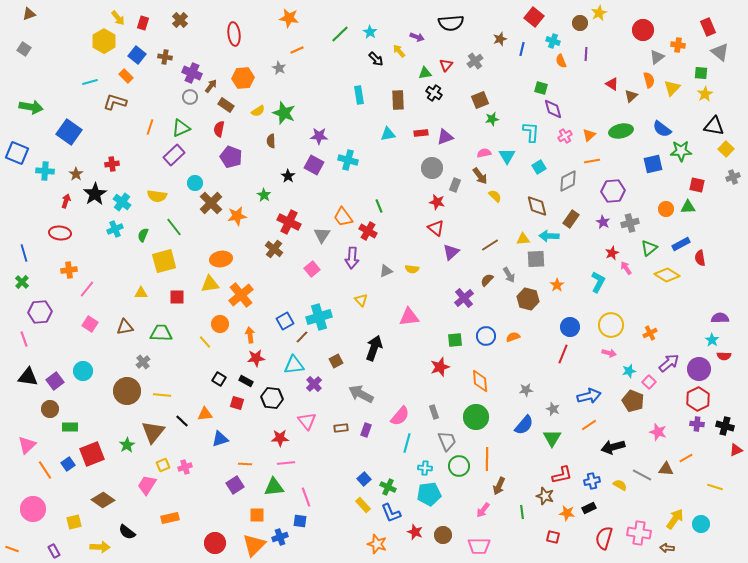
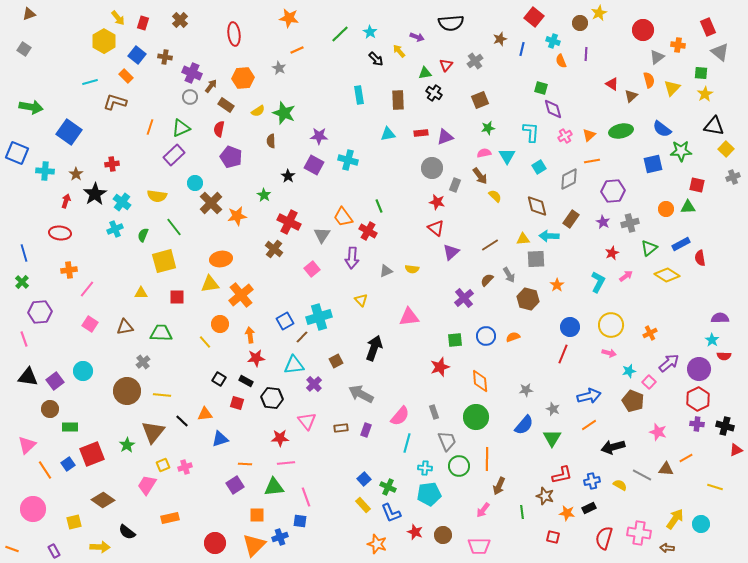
green star at (492, 119): moved 4 px left, 9 px down
gray diamond at (568, 181): moved 1 px right, 2 px up
pink arrow at (626, 268): moved 8 px down; rotated 88 degrees clockwise
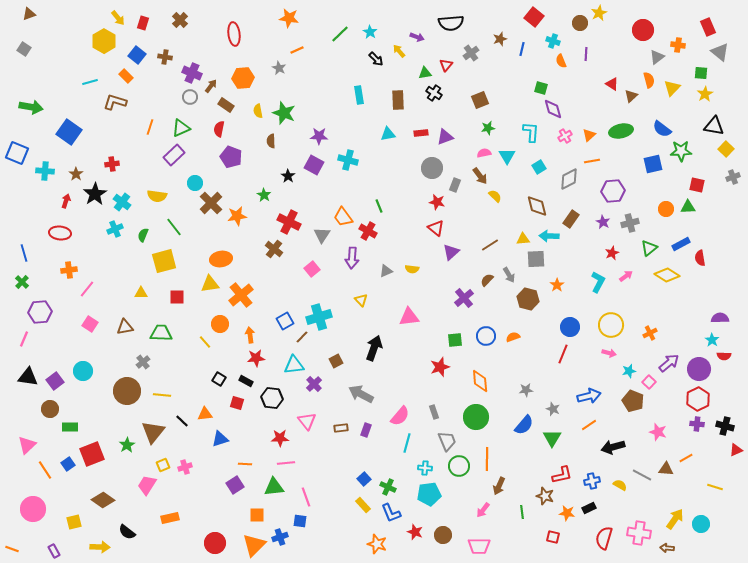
gray cross at (475, 61): moved 4 px left, 8 px up
yellow semicircle at (258, 111): rotated 112 degrees clockwise
pink line at (24, 339): rotated 42 degrees clockwise
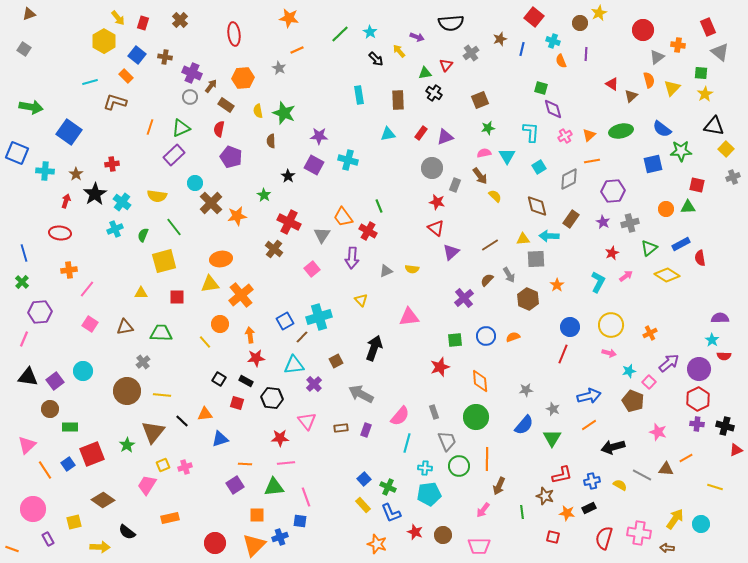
red rectangle at (421, 133): rotated 48 degrees counterclockwise
brown hexagon at (528, 299): rotated 10 degrees clockwise
purple rectangle at (54, 551): moved 6 px left, 12 px up
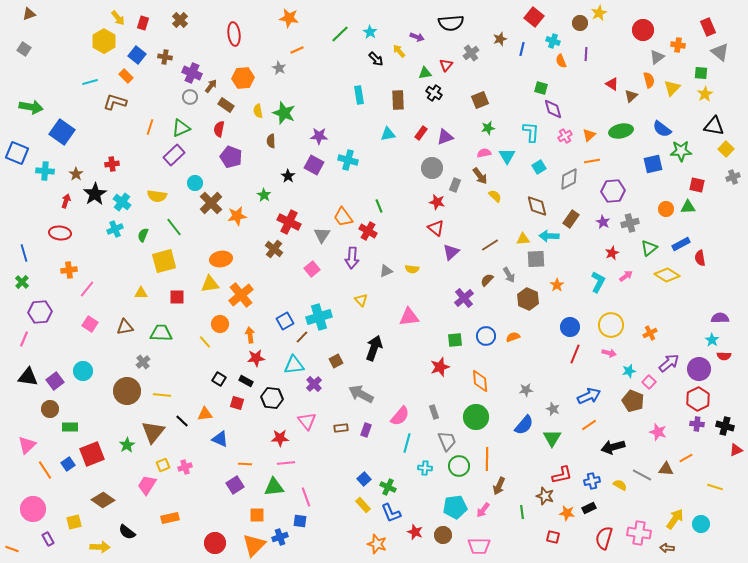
blue square at (69, 132): moved 7 px left
red line at (563, 354): moved 12 px right
blue arrow at (589, 396): rotated 10 degrees counterclockwise
blue triangle at (220, 439): rotated 42 degrees clockwise
cyan pentagon at (429, 494): moved 26 px right, 13 px down
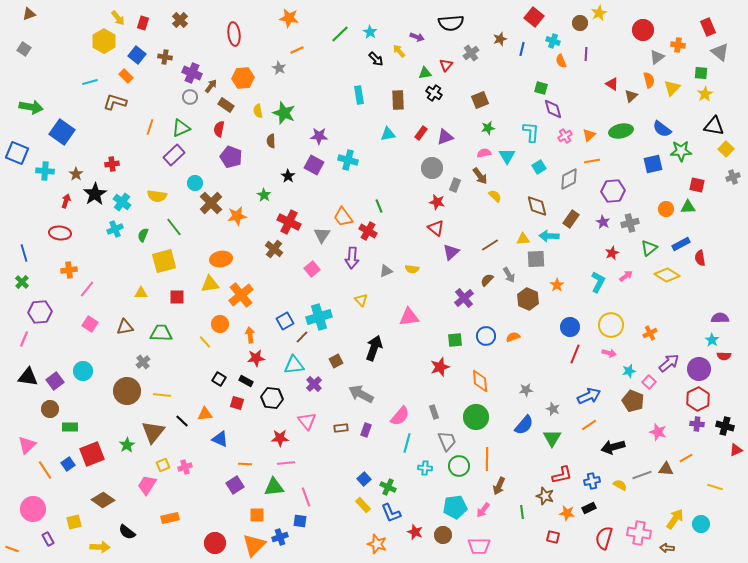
gray line at (642, 475): rotated 48 degrees counterclockwise
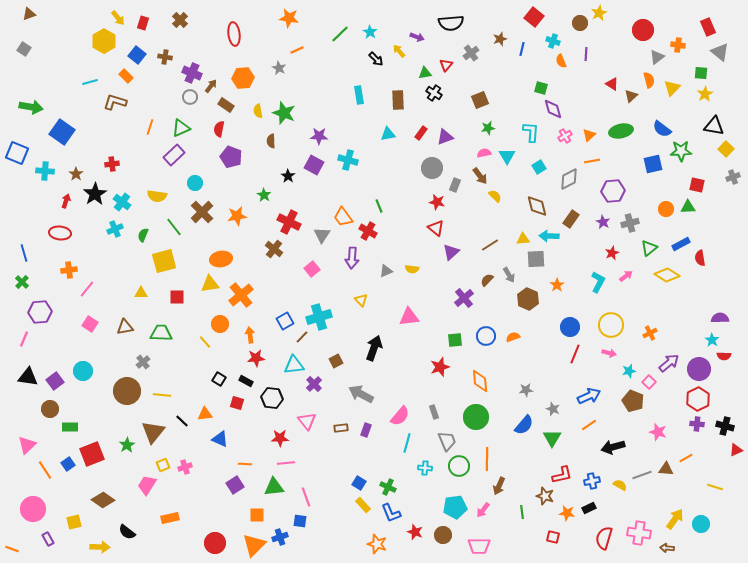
brown cross at (211, 203): moved 9 px left, 9 px down
blue square at (364, 479): moved 5 px left, 4 px down; rotated 16 degrees counterclockwise
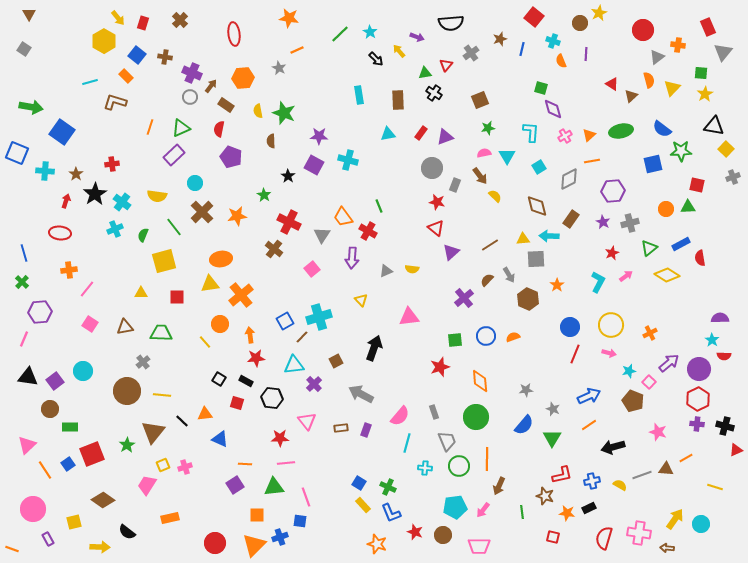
brown triangle at (29, 14): rotated 40 degrees counterclockwise
gray triangle at (720, 52): moved 3 px right; rotated 30 degrees clockwise
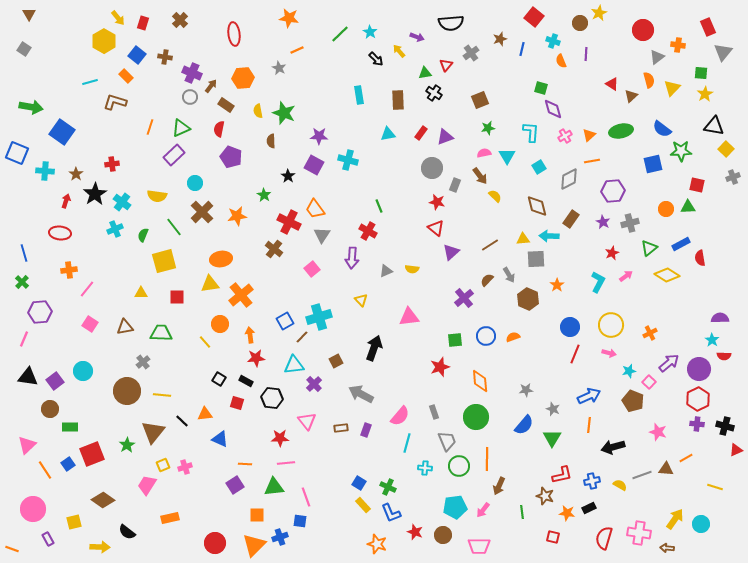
orange trapezoid at (343, 217): moved 28 px left, 8 px up
orange line at (589, 425): rotated 49 degrees counterclockwise
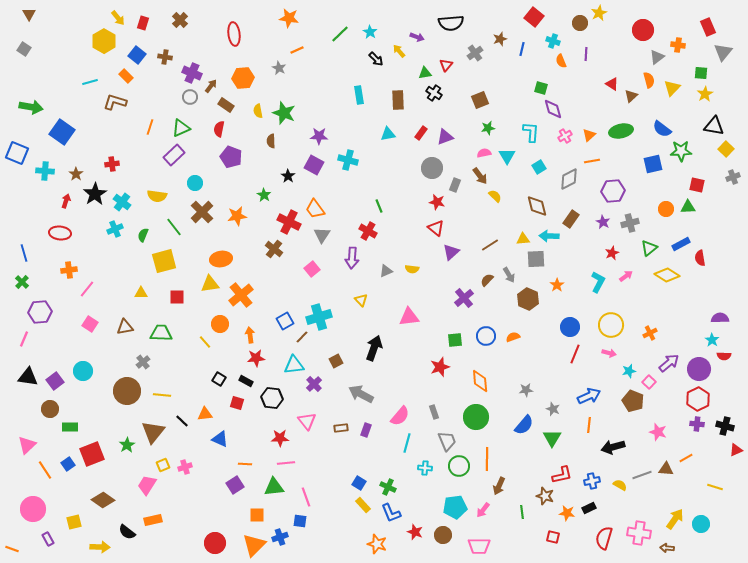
gray cross at (471, 53): moved 4 px right
orange rectangle at (170, 518): moved 17 px left, 2 px down
